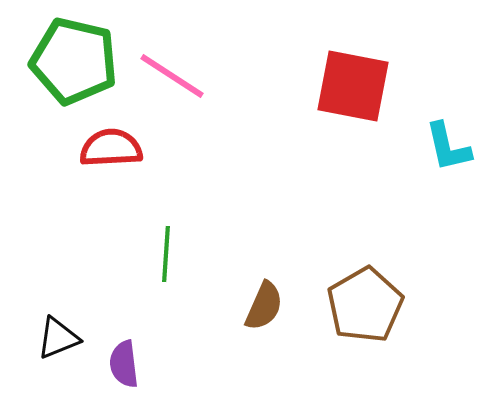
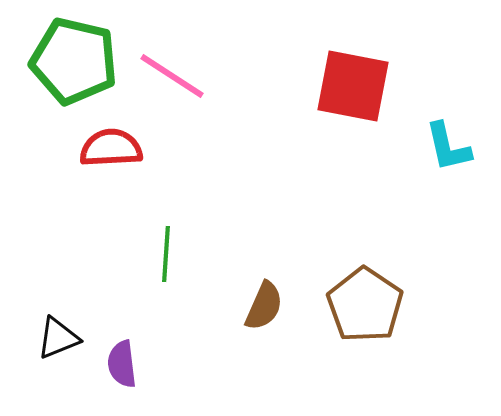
brown pentagon: rotated 8 degrees counterclockwise
purple semicircle: moved 2 px left
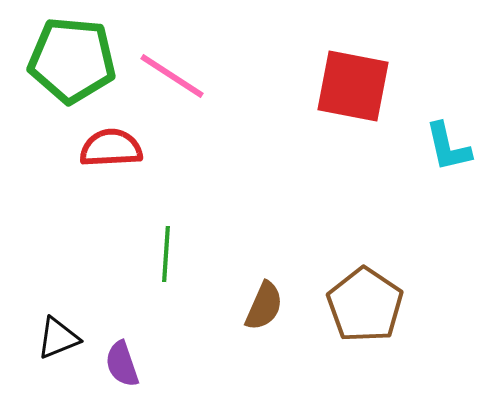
green pentagon: moved 2 px left, 1 px up; rotated 8 degrees counterclockwise
purple semicircle: rotated 12 degrees counterclockwise
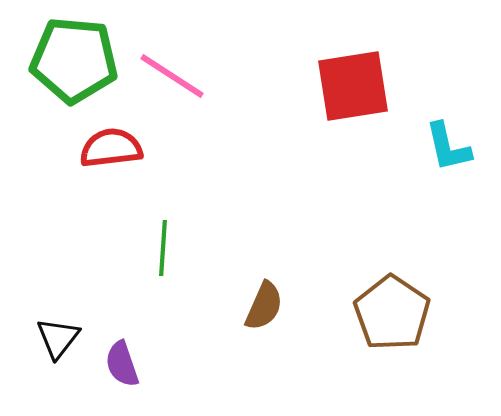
green pentagon: moved 2 px right
red square: rotated 20 degrees counterclockwise
red semicircle: rotated 4 degrees counterclockwise
green line: moved 3 px left, 6 px up
brown pentagon: moved 27 px right, 8 px down
black triangle: rotated 30 degrees counterclockwise
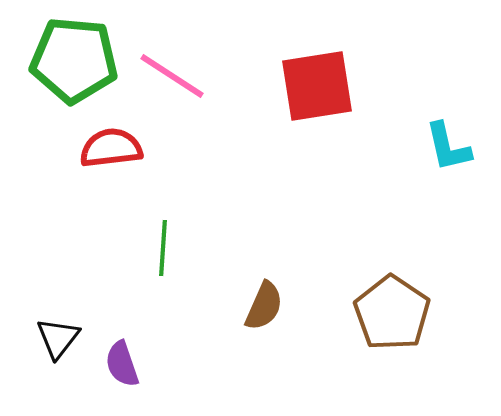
red square: moved 36 px left
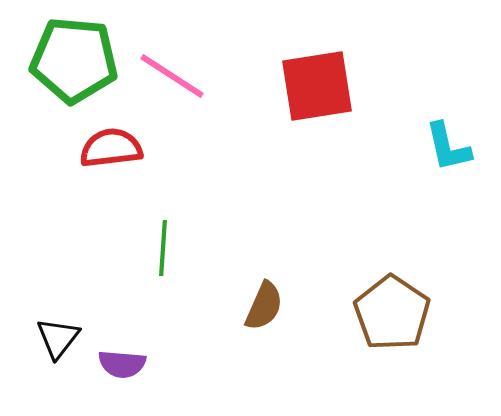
purple semicircle: rotated 66 degrees counterclockwise
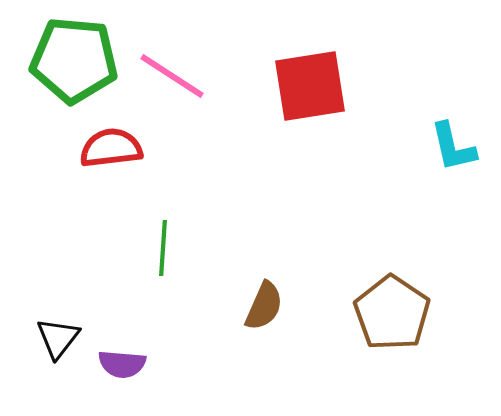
red square: moved 7 px left
cyan L-shape: moved 5 px right
